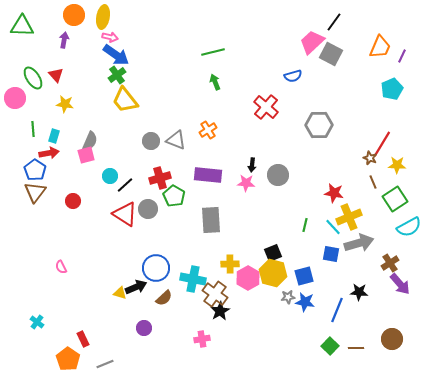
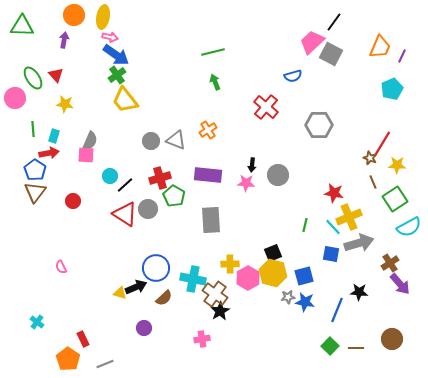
pink square at (86, 155): rotated 18 degrees clockwise
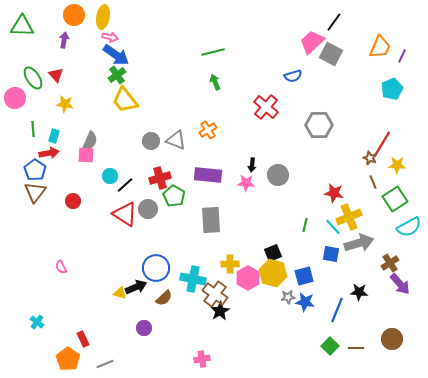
pink cross at (202, 339): moved 20 px down
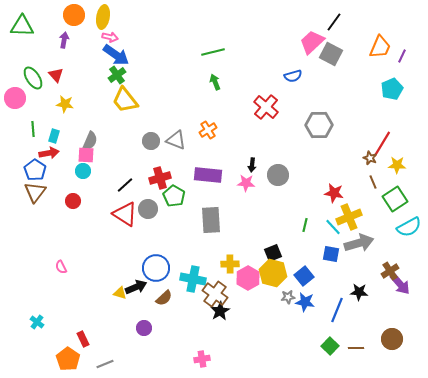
cyan circle at (110, 176): moved 27 px left, 5 px up
brown cross at (390, 263): moved 8 px down
blue square at (304, 276): rotated 24 degrees counterclockwise
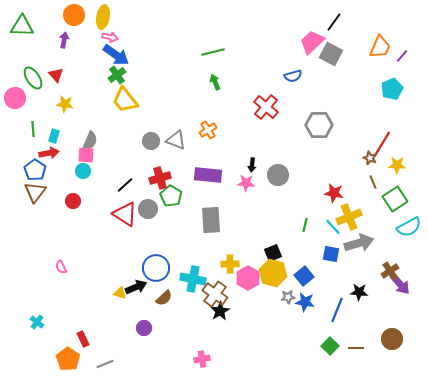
purple line at (402, 56): rotated 16 degrees clockwise
green pentagon at (174, 196): moved 3 px left
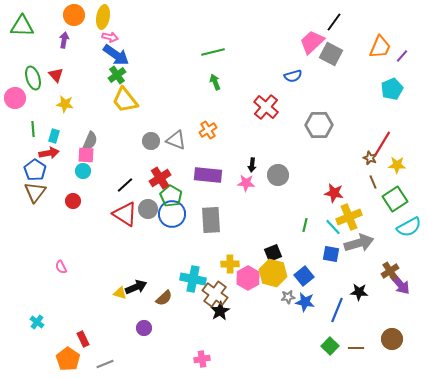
green ellipse at (33, 78): rotated 15 degrees clockwise
red cross at (160, 178): rotated 15 degrees counterclockwise
blue circle at (156, 268): moved 16 px right, 54 px up
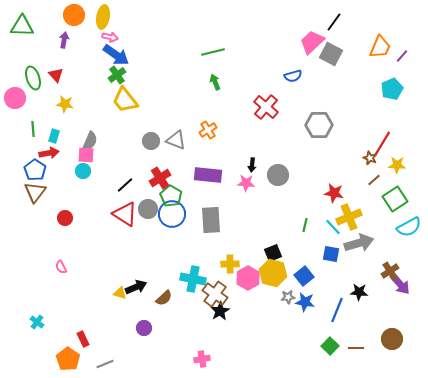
brown line at (373, 182): moved 1 px right, 2 px up; rotated 72 degrees clockwise
red circle at (73, 201): moved 8 px left, 17 px down
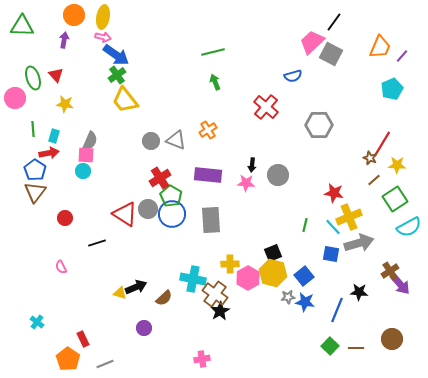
pink arrow at (110, 37): moved 7 px left
black line at (125, 185): moved 28 px left, 58 px down; rotated 24 degrees clockwise
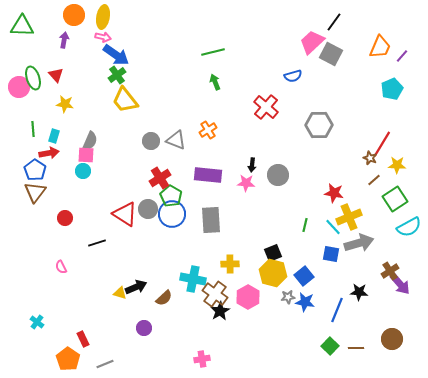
pink circle at (15, 98): moved 4 px right, 11 px up
pink hexagon at (248, 278): moved 19 px down
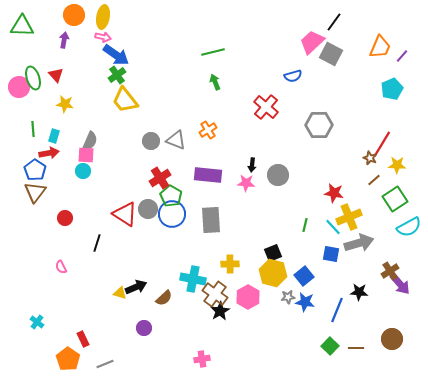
black line at (97, 243): rotated 54 degrees counterclockwise
